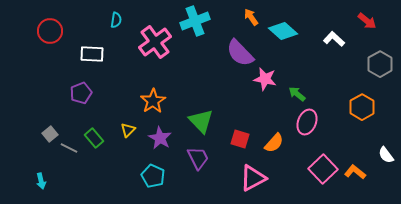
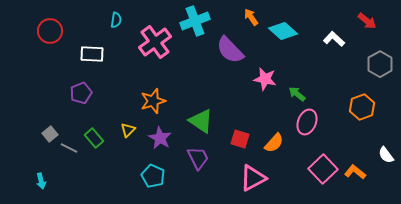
purple semicircle: moved 10 px left, 3 px up
orange star: rotated 15 degrees clockwise
orange hexagon: rotated 10 degrees clockwise
green triangle: rotated 12 degrees counterclockwise
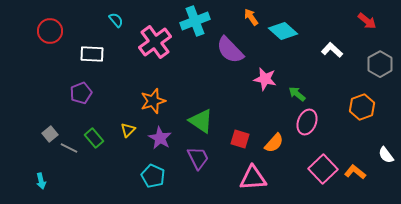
cyan semicircle: rotated 49 degrees counterclockwise
white L-shape: moved 2 px left, 11 px down
pink triangle: rotated 24 degrees clockwise
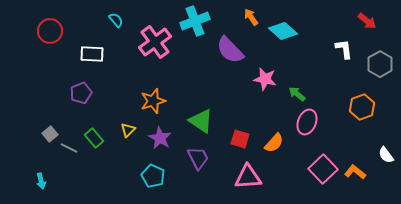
white L-shape: moved 12 px right, 1 px up; rotated 40 degrees clockwise
pink triangle: moved 5 px left, 1 px up
